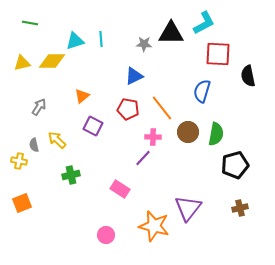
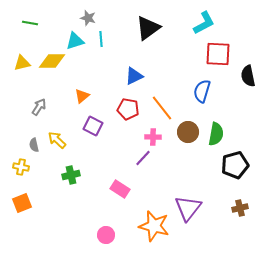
black triangle: moved 23 px left, 5 px up; rotated 36 degrees counterclockwise
gray star: moved 56 px left, 26 px up; rotated 14 degrees clockwise
yellow cross: moved 2 px right, 6 px down
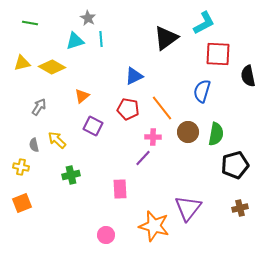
gray star: rotated 14 degrees clockwise
black triangle: moved 18 px right, 10 px down
yellow diamond: moved 6 px down; rotated 28 degrees clockwise
pink rectangle: rotated 54 degrees clockwise
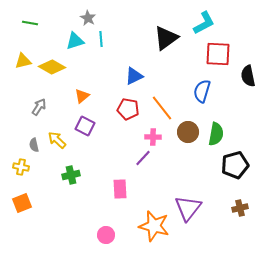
yellow triangle: moved 1 px right, 2 px up
purple square: moved 8 px left
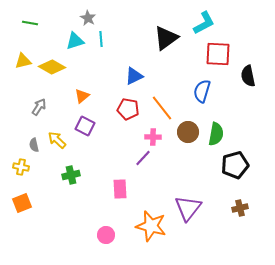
orange star: moved 3 px left
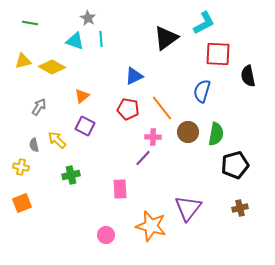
cyan triangle: rotated 36 degrees clockwise
